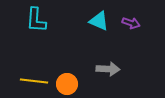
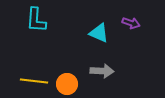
cyan triangle: moved 12 px down
gray arrow: moved 6 px left, 2 px down
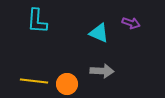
cyan L-shape: moved 1 px right, 1 px down
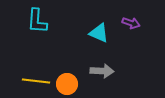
yellow line: moved 2 px right
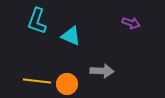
cyan L-shape: rotated 16 degrees clockwise
cyan triangle: moved 28 px left, 3 px down
yellow line: moved 1 px right
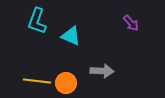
purple arrow: rotated 30 degrees clockwise
orange circle: moved 1 px left, 1 px up
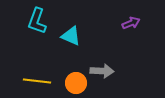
purple arrow: rotated 72 degrees counterclockwise
orange circle: moved 10 px right
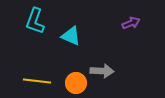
cyan L-shape: moved 2 px left
